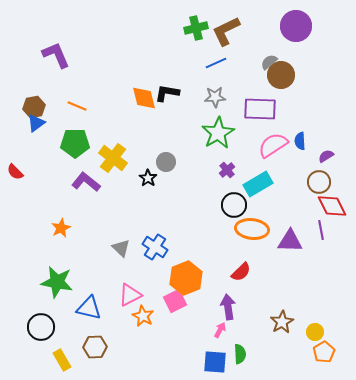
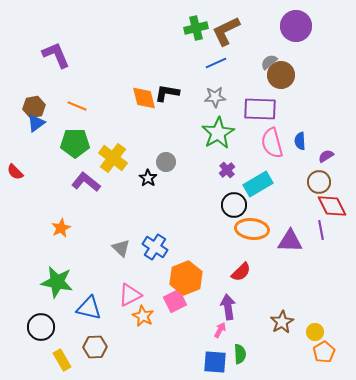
pink semicircle at (273, 145): moved 1 px left, 2 px up; rotated 72 degrees counterclockwise
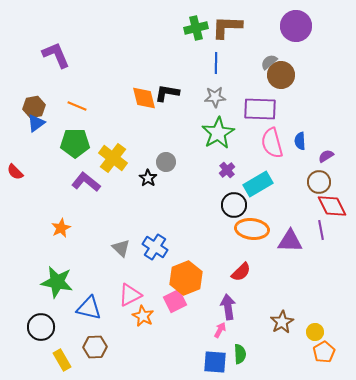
brown L-shape at (226, 31): moved 1 px right, 4 px up; rotated 28 degrees clockwise
blue line at (216, 63): rotated 65 degrees counterclockwise
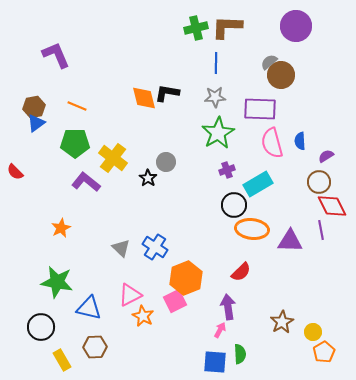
purple cross at (227, 170): rotated 21 degrees clockwise
yellow circle at (315, 332): moved 2 px left
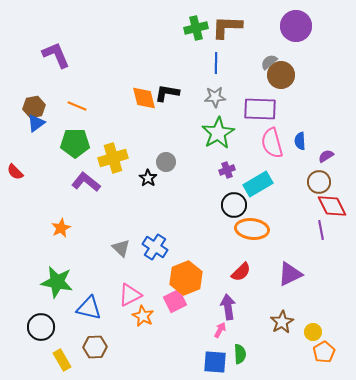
yellow cross at (113, 158): rotated 36 degrees clockwise
purple triangle at (290, 241): moved 33 px down; rotated 28 degrees counterclockwise
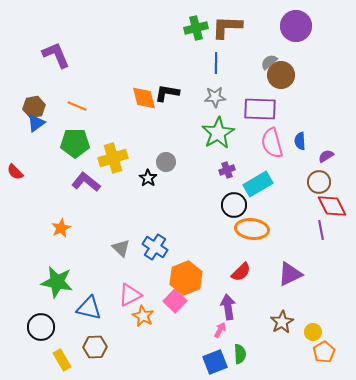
pink square at (175, 301): rotated 20 degrees counterclockwise
blue square at (215, 362): rotated 25 degrees counterclockwise
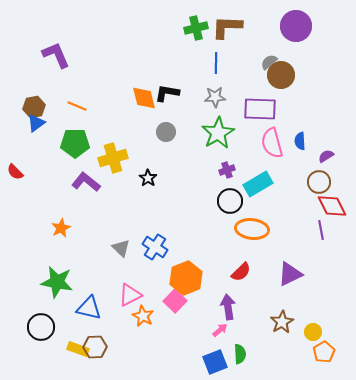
gray circle at (166, 162): moved 30 px up
black circle at (234, 205): moved 4 px left, 4 px up
pink arrow at (220, 330): rotated 21 degrees clockwise
yellow rectangle at (62, 360): moved 16 px right, 11 px up; rotated 40 degrees counterclockwise
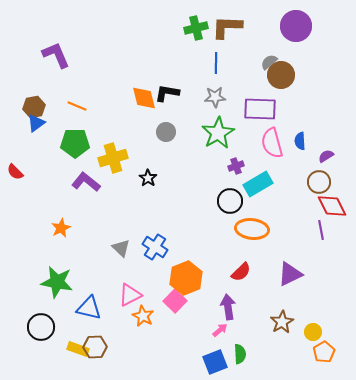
purple cross at (227, 170): moved 9 px right, 4 px up
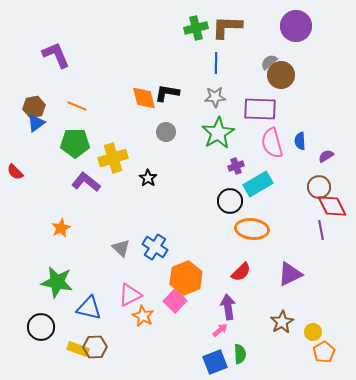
brown circle at (319, 182): moved 5 px down
